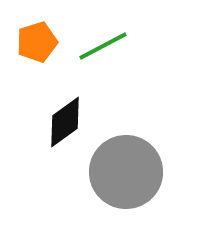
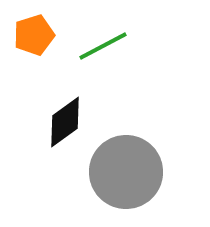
orange pentagon: moved 3 px left, 7 px up
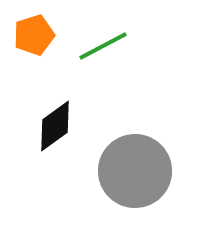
black diamond: moved 10 px left, 4 px down
gray circle: moved 9 px right, 1 px up
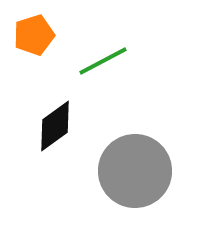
green line: moved 15 px down
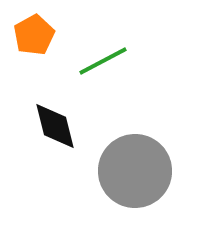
orange pentagon: rotated 12 degrees counterclockwise
black diamond: rotated 68 degrees counterclockwise
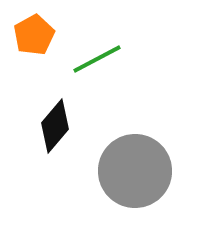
green line: moved 6 px left, 2 px up
black diamond: rotated 54 degrees clockwise
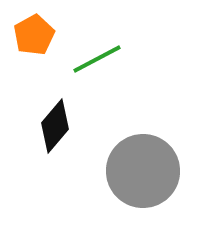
gray circle: moved 8 px right
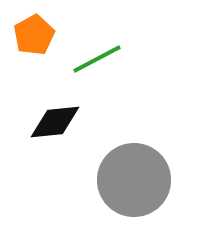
black diamond: moved 4 px up; rotated 44 degrees clockwise
gray circle: moved 9 px left, 9 px down
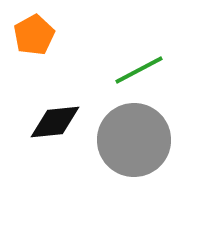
green line: moved 42 px right, 11 px down
gray circle: moved 40 px up
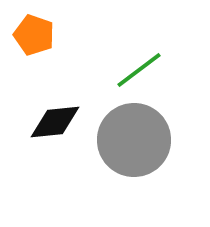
orange pentagon: rotated 24 degrees counterclockwise
green line: rotated 9 degrees counterclockwise
